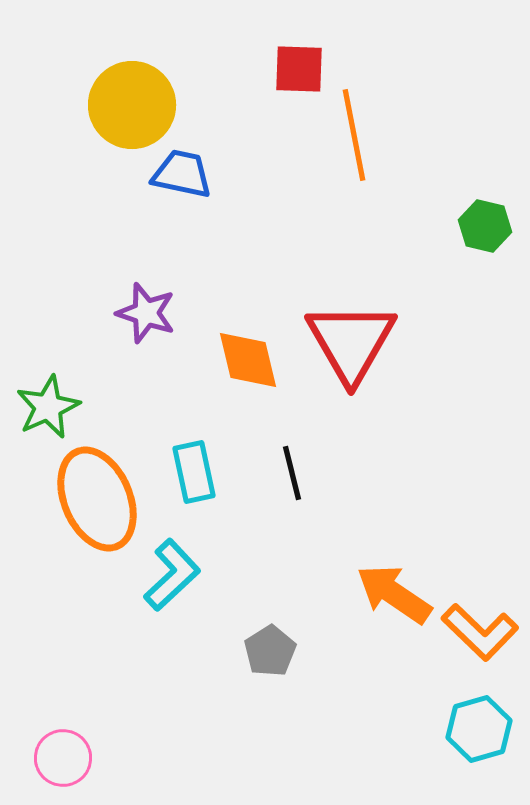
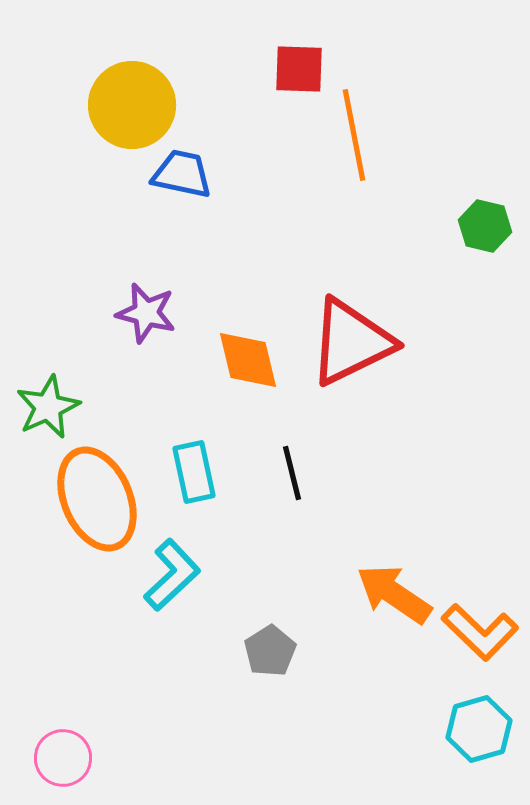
purple star: rotated 4 degrees counterclockwise
red triangle: rotated 34 degrees clockwise
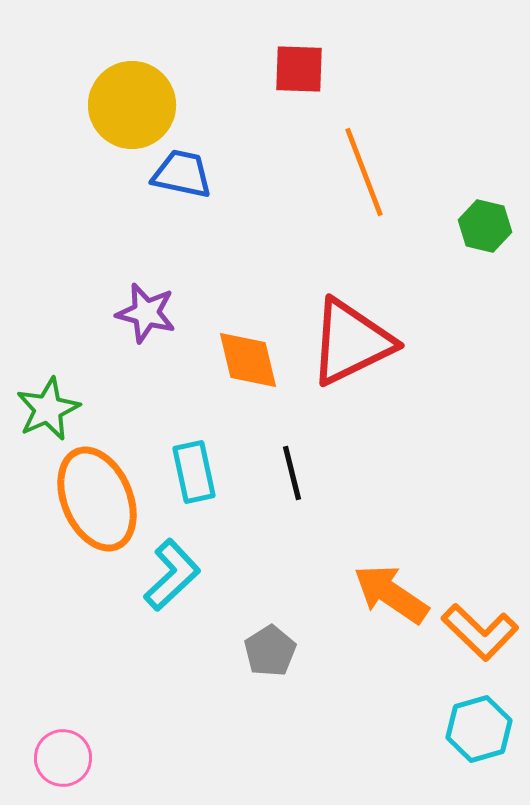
orange line: moved 10 px right, 37 px down; rotated 10 degrees counterclockwise
green star: moved 2 px down
orange arrow: moved 3 px left
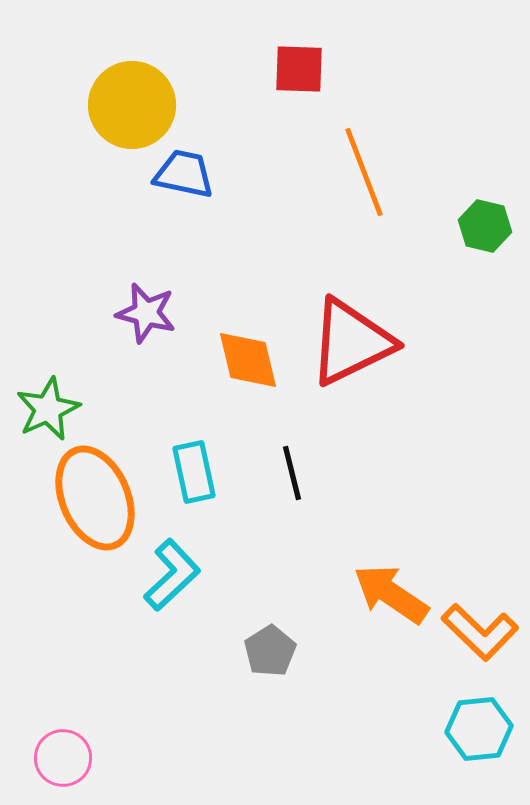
blue trapezoid: moved 2 px right
orange ellipse: moved 2 px left, 1 px up
cyan hexagon: rotated 10 degrees clockwise
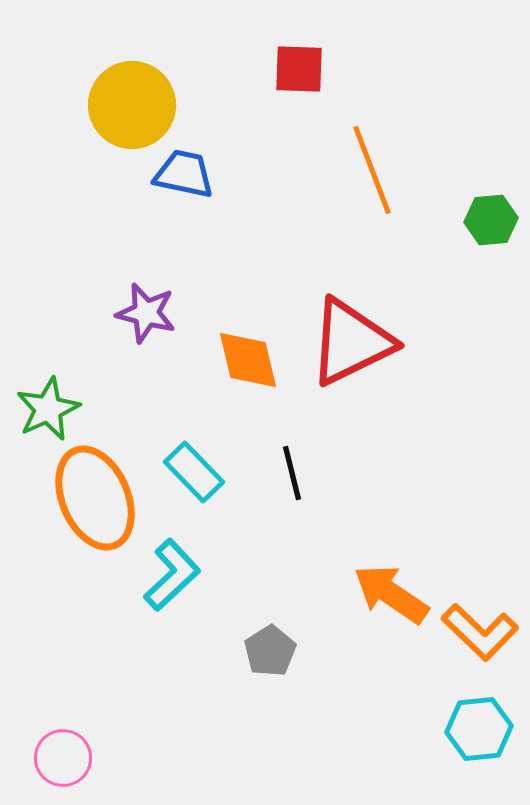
orange line: moved 8 px right, 2 px up
green hexagon: moved 6 px right, 6 px up; rotated 18 degrees counterclockwise
cyan rectangle: rotated 32 degrees counterclockwise
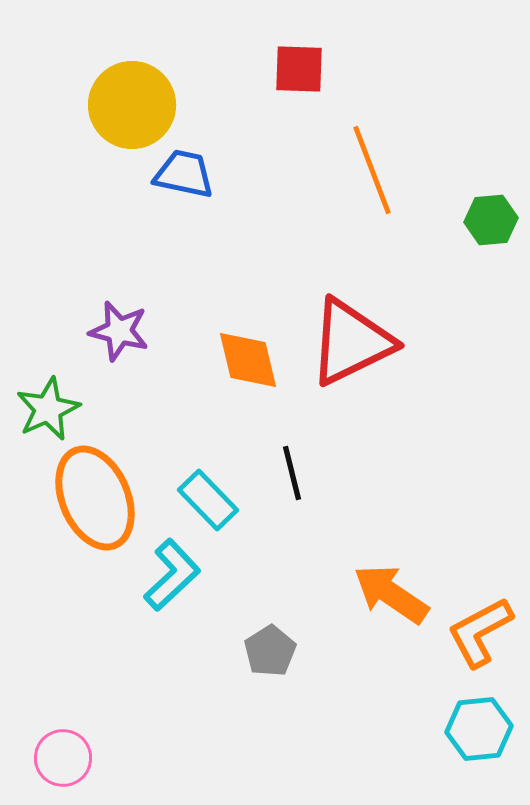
purple star: moved 27 px left, 18 px down
cyan rectangle: moved 14 px right, 28 px down
orange L-shape: rotated 108 degrees clockwise
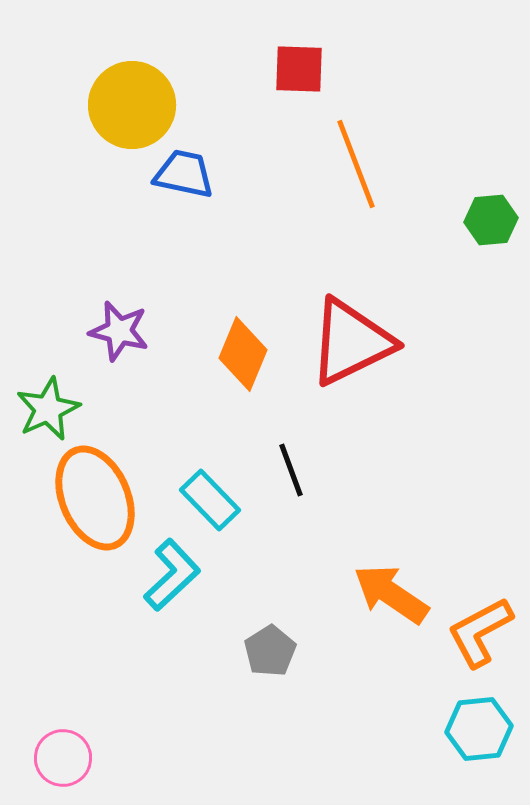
orange line: moved 16 px left, 6 px up
orange diamond: moved 5 px left, 6 px up; rotated 36 degrees clockwise
black line: moved 1 px left, 3 px up; rotated 6 degrees counterclockwise
cyan rectangle: moved 2 px right
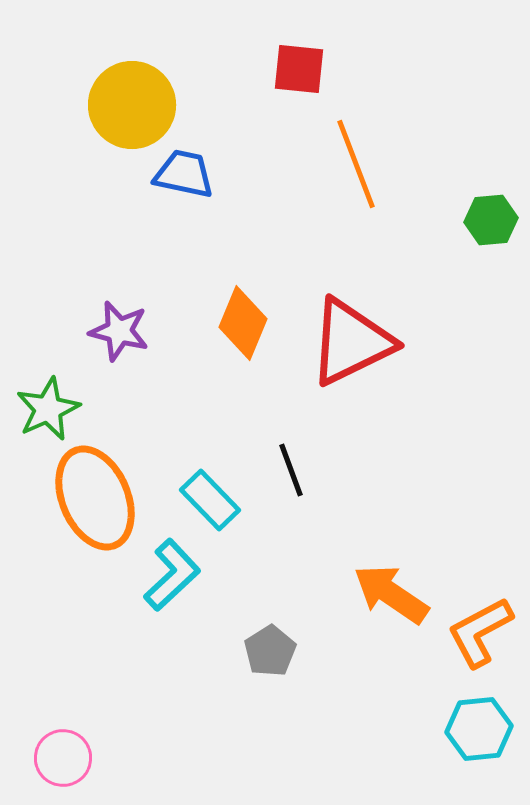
red square: rotated 4 degrees clockwise
orange diamond: moved 31 px up
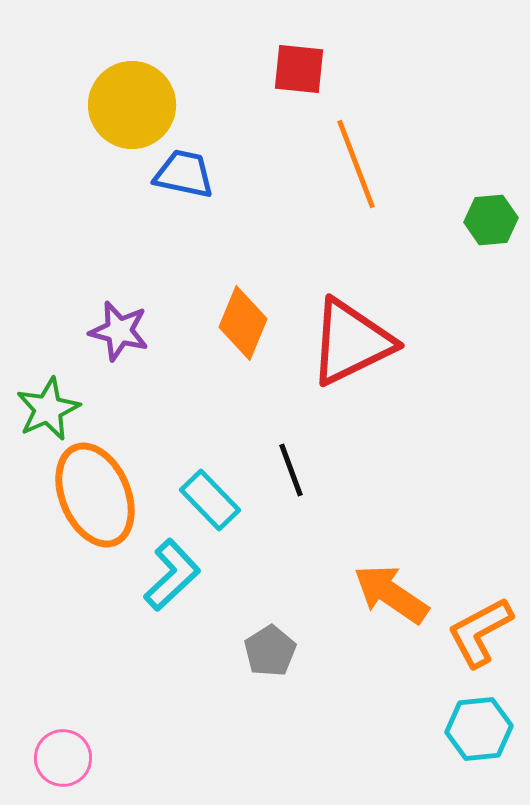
orange ellipse: moved 3 px up
